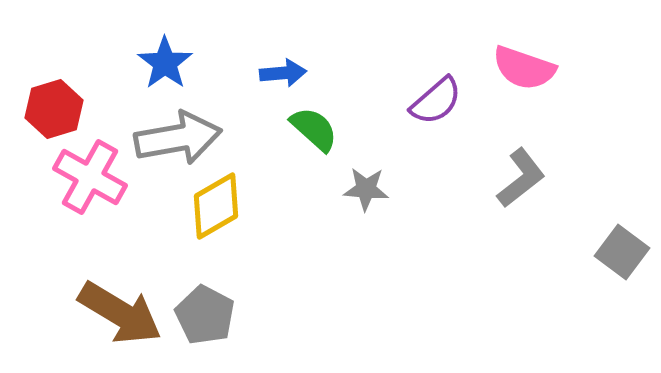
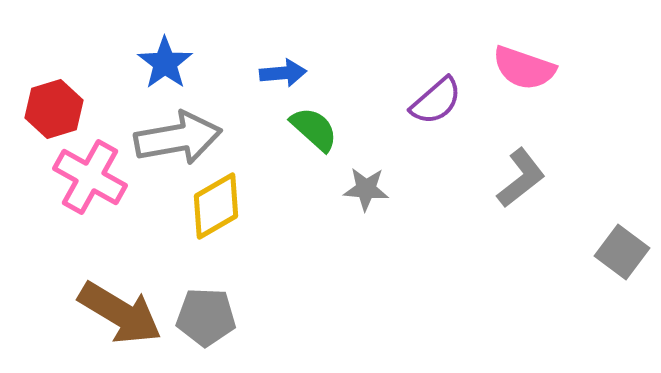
gray pentagon: moved 1 px right, 2 px down; rotated 26 degrees counterclockwise
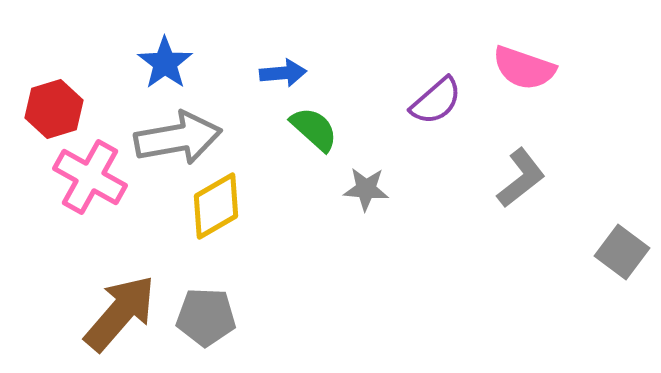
brown arrow: rotated 80 degrees counterclockwise
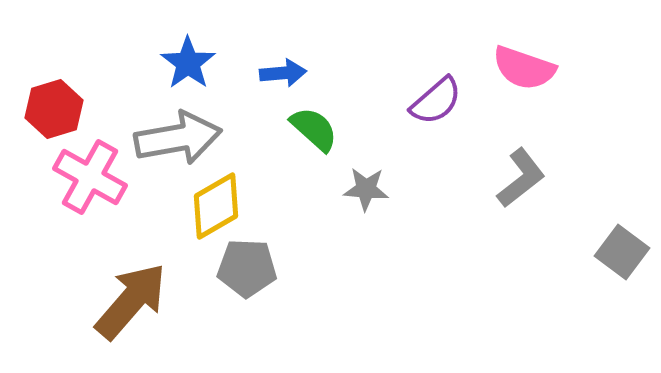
blue star: moved 23 px right
brown arrow: moved 11 px right, 12 px up
gray pentagon: moved 41 px right, 49 px up
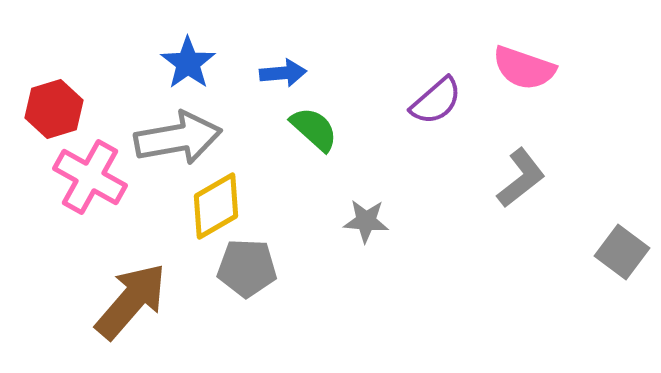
gray star: moved 32 px down
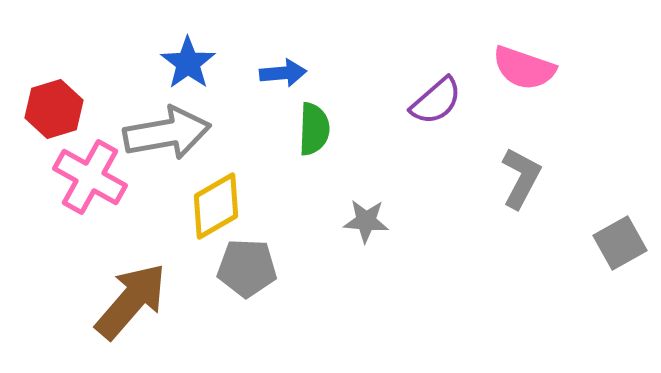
green semicircle: rotated 50 degrees clockwise
gray arrow: moved 11 px left, 5 px up
gray L-shape: rotated 24 degrees counterclockwise
gray square: moved 2 px left, 9 px up; rotated 24 degrees clockwise
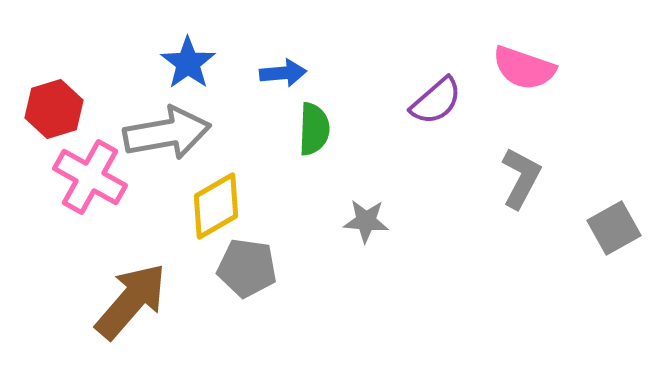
gray square: moved 6 px left, 15 px up
gray pentagon: rotated 6 degrees clockwise
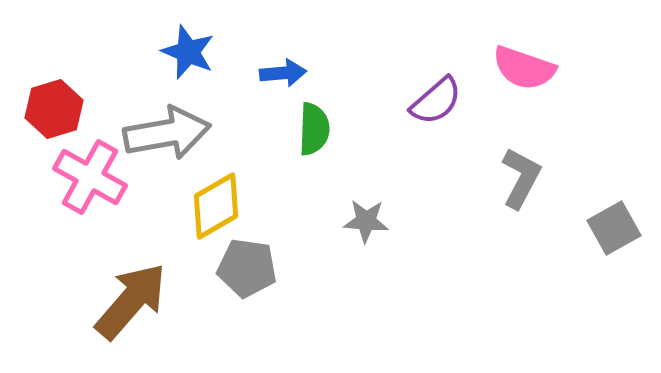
blue star: moved 11 px up; rotated 14 degrees counterclockwise
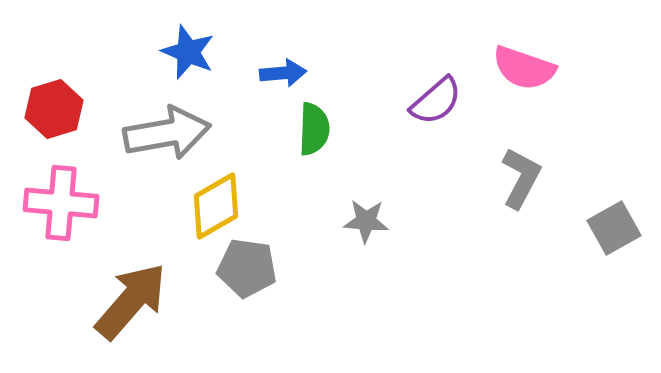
pink cross: moved 29 px left, 26 px down; rotated 24 degrees counterclockwise
